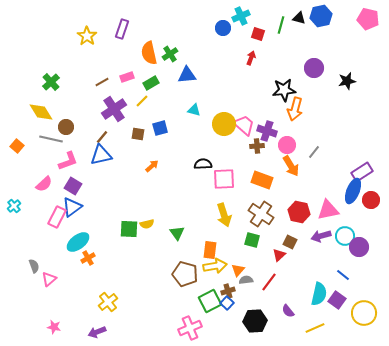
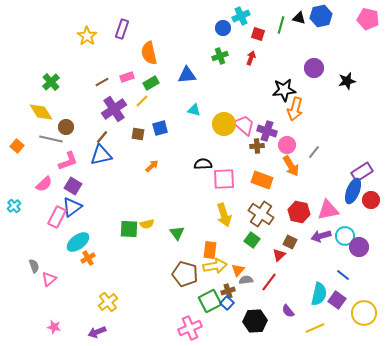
green cross at (170, 54): moved 50 px right, 2 px down; rotated 14 degrees clockwise
green square at (252, 240): rotated 21 degrees clockwise
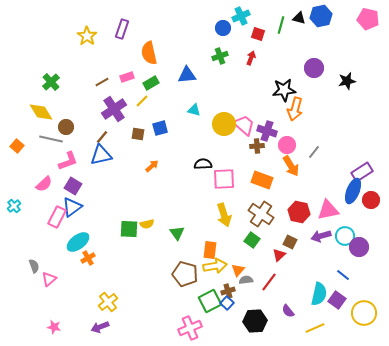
purple arrow at (97, 332): moved 3 px right, 5 px up
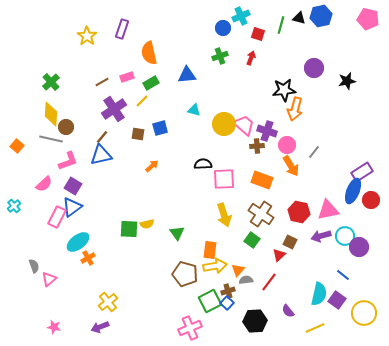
yellow diamond at (41, 112): moved 10 px right, 2 px down; rotated 35 degrees clockwise
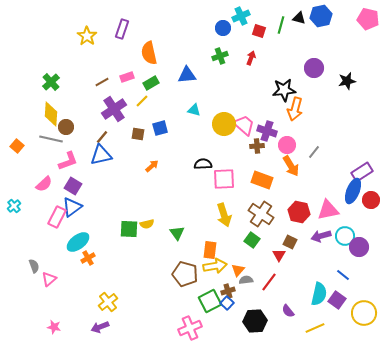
red square at (258, 34): moved 1 px right, 3 px up
red triangle at (279, 255): rotated 16 degrees counterclockwise
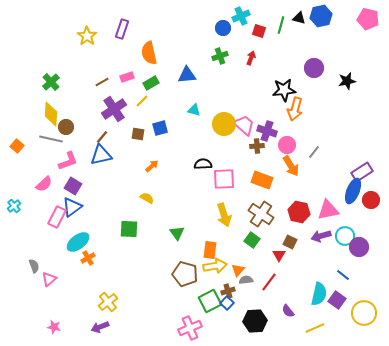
yellow semicircle at (147, 224): moved 26 px up; rotated 136 degrees counterclockwise
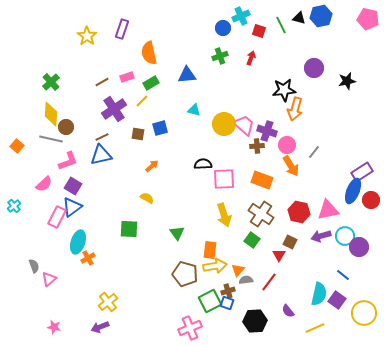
green line at (281, 25): rotated 42 degrees counterclockwise
brown line at (102, 137): rotated 24 degrees clockwise
cyan ellipse at (78, 242): rotated 35 degrees counterclockwise
blue square at (227, 303): rotated 24 degrees counterclockwise
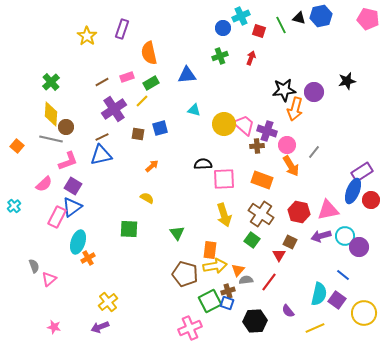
purple circle at (314, 68): moved 24 px down
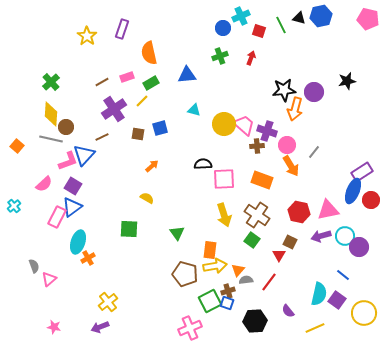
blue triangle at (101, 155): moved 17 px left; rotated 35 degrees counterclockwise
brown cross at (261, 214): moved 4 px left, 1 px down
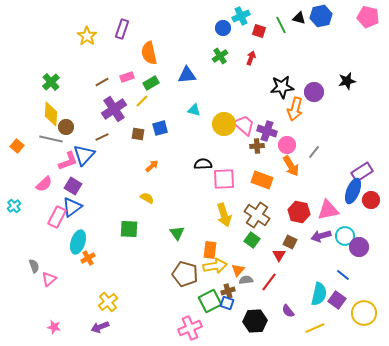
pink pentagon at (368, 19): moved 2 px up
green cross at (220, 56): rotated 14 degrees counterclockwise
black star at (284, 90): moved 2 px left, 3 px up
